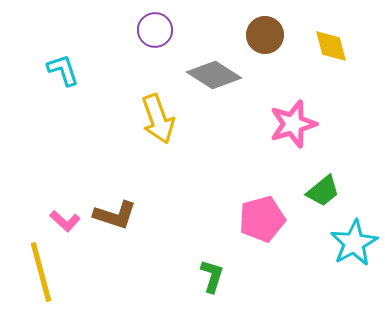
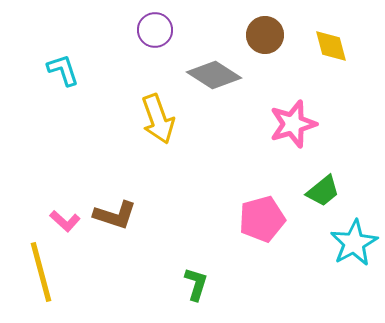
green L-shape: moved 16 px left, 8 px down
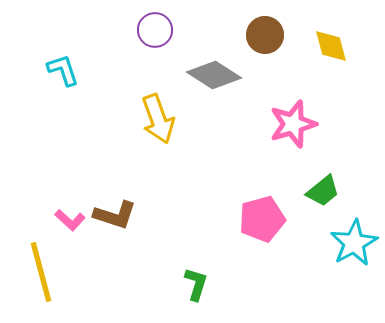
pink L-shape: moved 5 px right, 1 px up
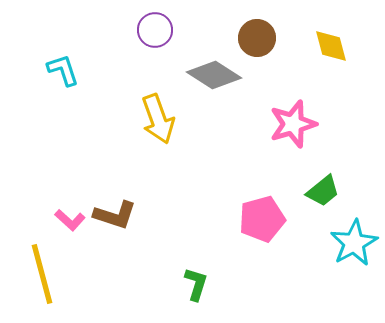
brown circle: moved 8 px left, 3 px down
yellow line: moved 1 px right, 2 px down
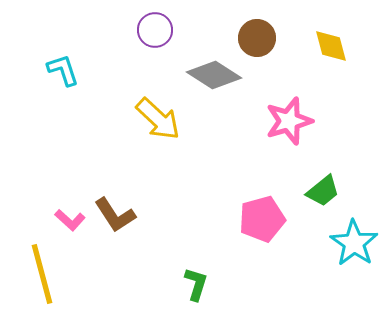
yellow arrow: rotated 27 degrees counterclockwise
pink star: moved 4 px left, 3 px up
brown L-shape: rotated 39 degrees clockwise
cyan star: rotated 9 degrees counterclockwise
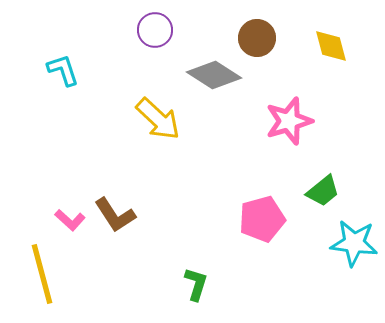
cyan star: rotated 27 degrees counterclockwise
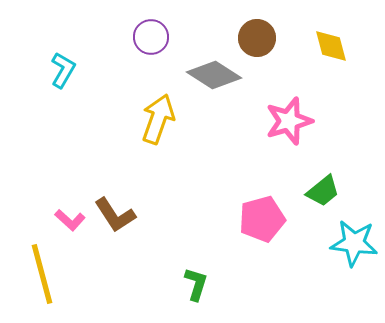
purple circle: moved 4 px left, 7 px down
cyan L-shape: rotated 48 degrees clockwise
yellow arrow: rotated 114 degrees counterclockwise
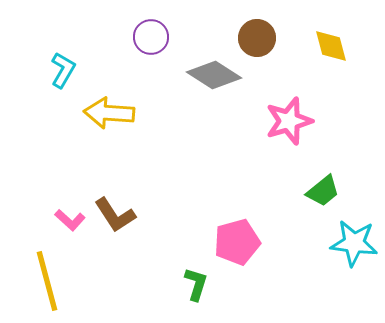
yellow arrow: moved 49 px left, 6 px up; rotated 105 degrees counterclockwise
pink pentagon: moved 25 px left, 23 px down
yellow line: moved 5 px right, 7 px down
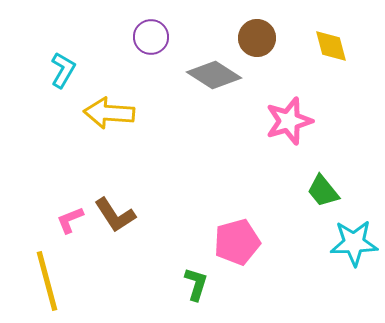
green trapezoid: rotated 90 degrees clockwise
pink L-shape: rotated 116 degrees clockwise
cyan star: rotated 9 degrees counterclockwise
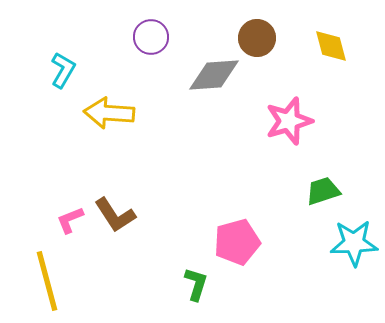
gray diamond: rotated 36 degrees counterclockwise
green trapezoid: rotated 111 degrees clockwise
